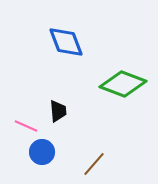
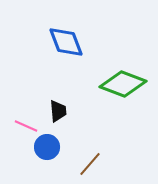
blue circle: moved 5 px right, 5 px up
brown line: moved 4 px left
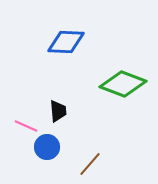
blue diamond: rotated 66 degrees counterclockwise
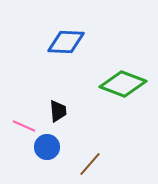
pink line: moved 2 px left
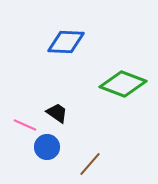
black trapezoid: moved 1 px left, 2 px down; rotated 50 degrees counterclockwise
pink line: moved 1 px right, 1 px up
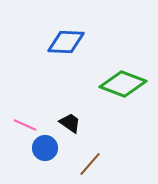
black trapezoid: moved 13 px right, 10 px down
blue circle: moved 2 px left, 1 px down
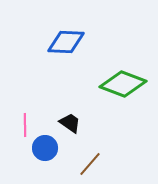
pink line: rotated 65 degrees clockwise
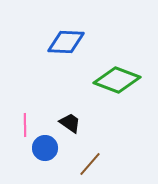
green diamond: moved 6 px left, 4 px up
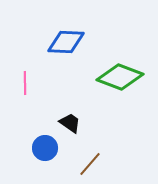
green diamond: moved 3 px right, 3 px up
pink line: moved 42 px up
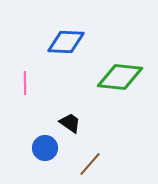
green diamond: rotated 15 degrees counterclockwise
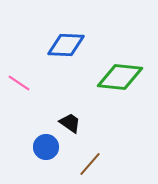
blue diamond: moved 3 px down
pink line: moved 6 px left; rotated 55 degrees counterclockwise
blue circle: moved 1 px right, 1 px up
